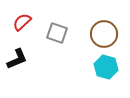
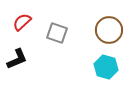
brown circle: moved 5 px right, 4 px up
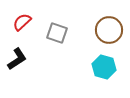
black L-shape: rotated 10 degrees counterclockwise
cyan hexagon: moved 2 px left
